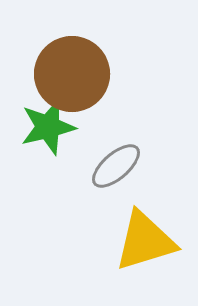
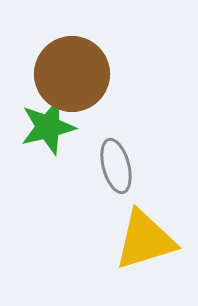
gray ellipse: rotated 64 degrees counterclockwise
yellow triangle: moved 1 px up
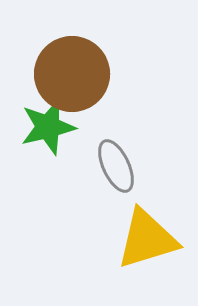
gray ellipse: rotated 10 degrees counterclockwise
yellow triangle: moved 2 px right, 1 px up
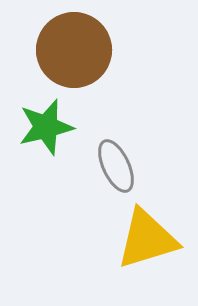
brown circle: moved 2 px right, 24 px up
green star: moved 2 px left
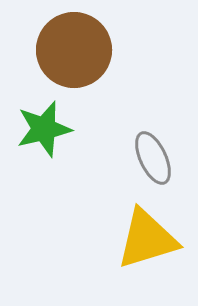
green star: moved 2 px left, 2 px down
gray ellipse: moved 37 px right, 8 px up
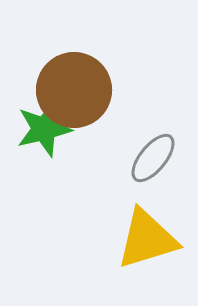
brown circle: moved 40 px down
gray ellipse: rotated 64 degrees clockwise
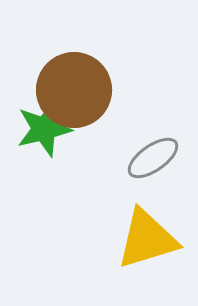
gray ellipse: rotated 16 degrees clockwise
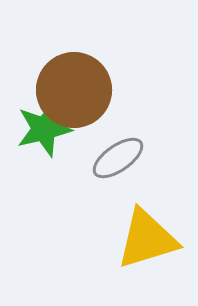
gray ellipse: moved 35 px left
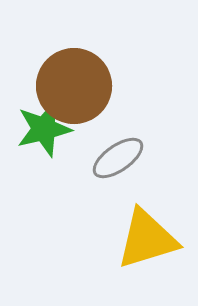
brown circle: moved 4 px up
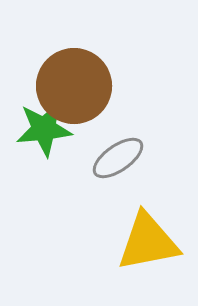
green star: rotated 8 degrees clockwise
yellow triangle: moved 1 px right, 3 px down; rotated 6 degrees clockwise
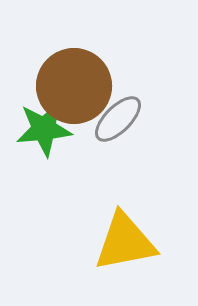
gray ellipse: moved 39 px up; rotated 10 degrees counterclockwise
yellow triangle: moved 23 px left
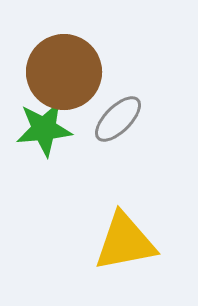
brown circle: moved 10 px left, 14 px up
